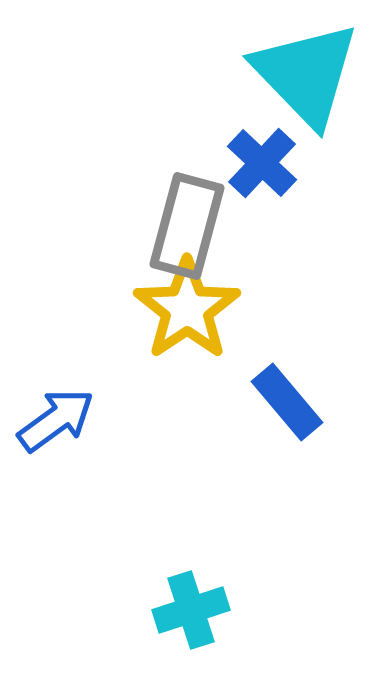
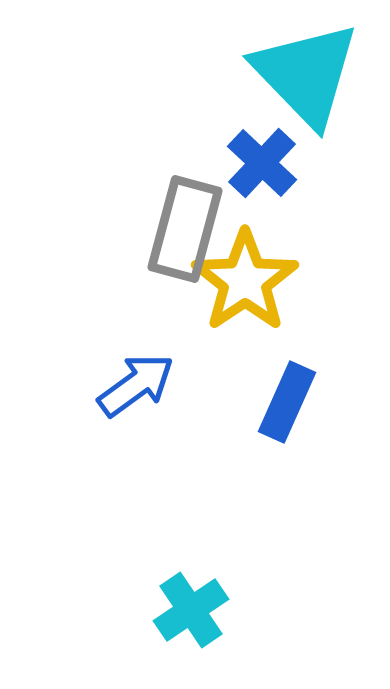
gray rectangle: moved 2 px left, 3 px down
yellow star: moved 58 px right, 28 px up
blue rectangle: rotated 64 degrees clockwise
blue arrow: moved 80 px right, 35 px up
cyan cross: rotated 16 degrees counterclockwise
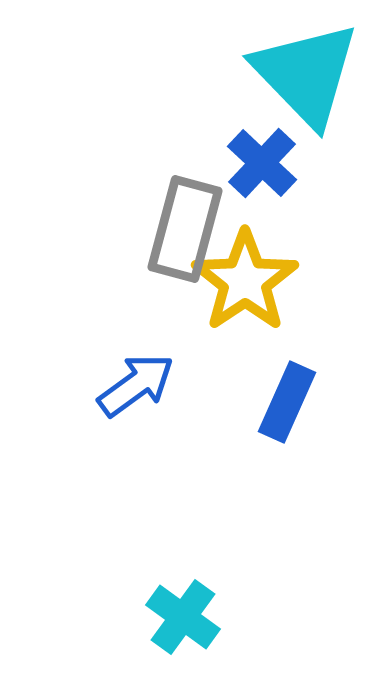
cyan cross: moved 8 px left, 7 px down; rotated 20 degrees counterclockwise
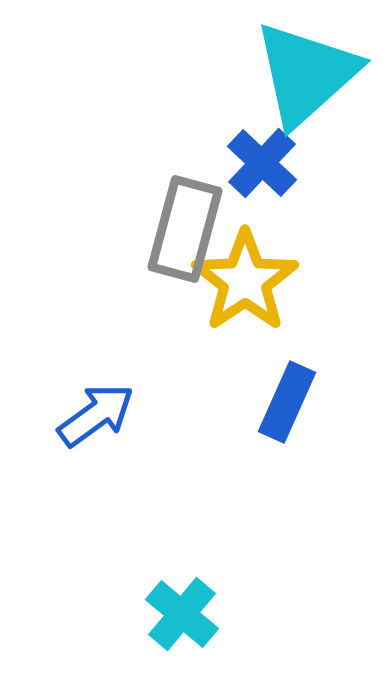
cyan triangle: rotated 32 degrees clockwise
blue arrow: moved 40 px left, 30 px down
cyan cross: moved 1 px left, 3 px up; rotated 4 degrees clockwise
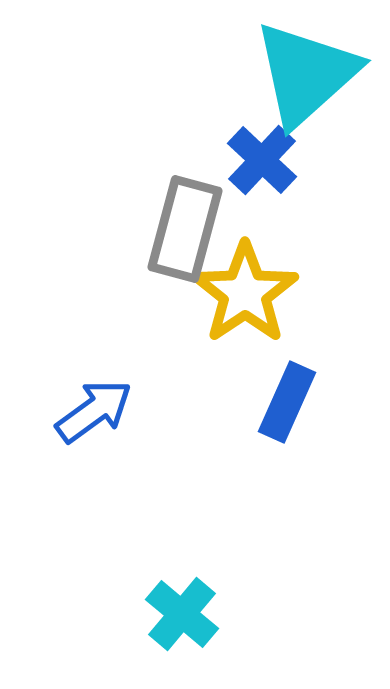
blue cross: moved 3 px up
yellow star: moved 12 px down
blue arrow: moved 2 px left, 4 px up
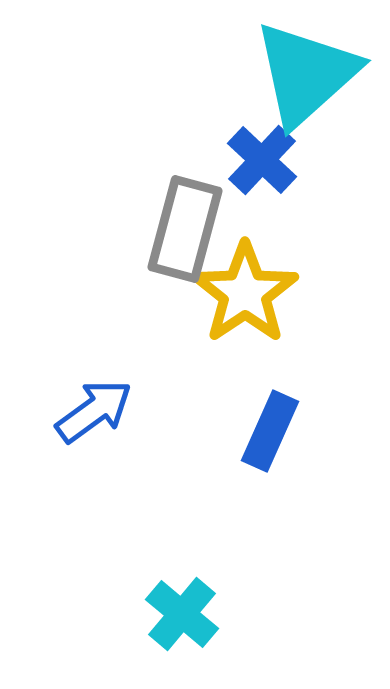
blue rectangle: moved 17 px left, 29 px down
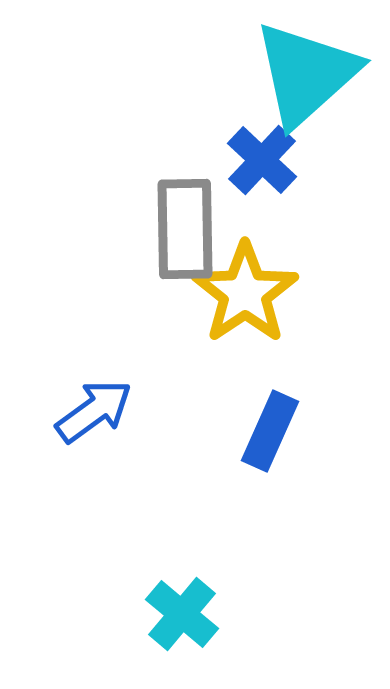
gray rectangle: rotated 16 degrees counterclockwise
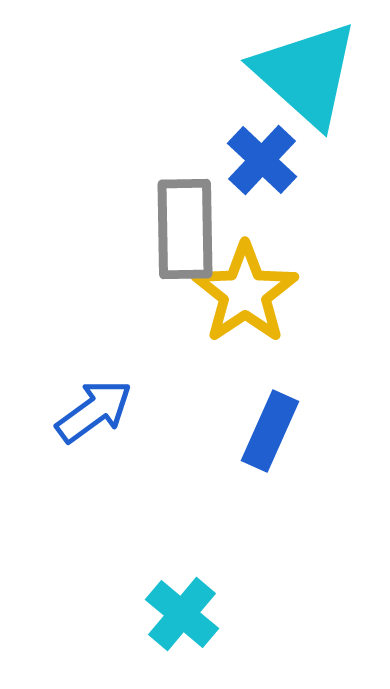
cyan triangle: rotated 36 degrees counterclockwise
